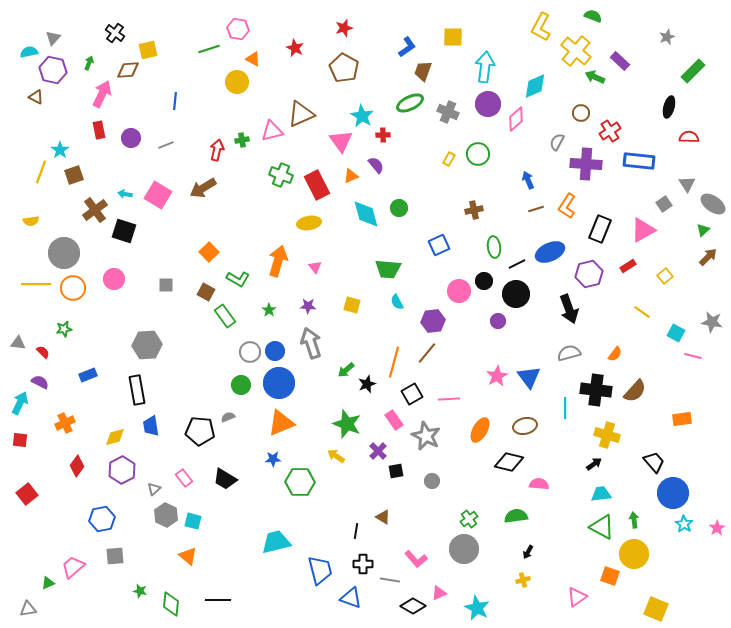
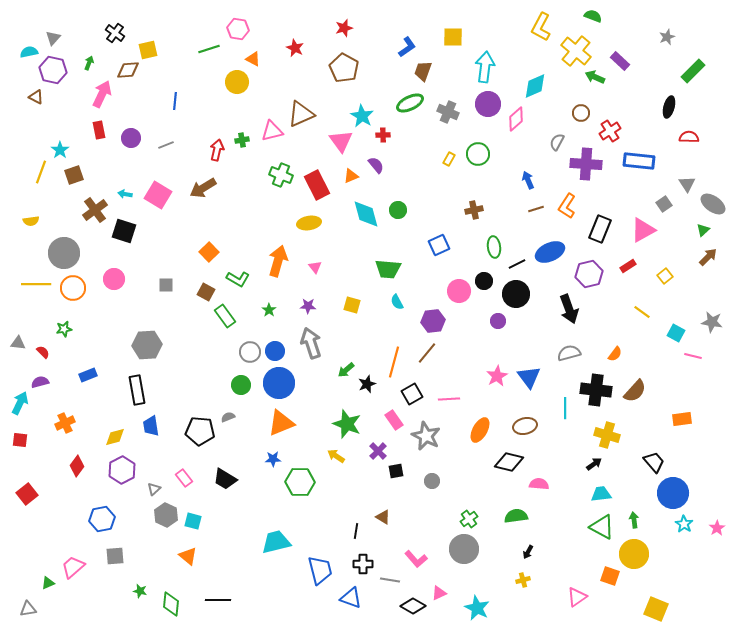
green circle at (399, 208): moved 1 px left, 2 px down
purple semicircle at (40, 382): rotated 42 degrees counterclockwise
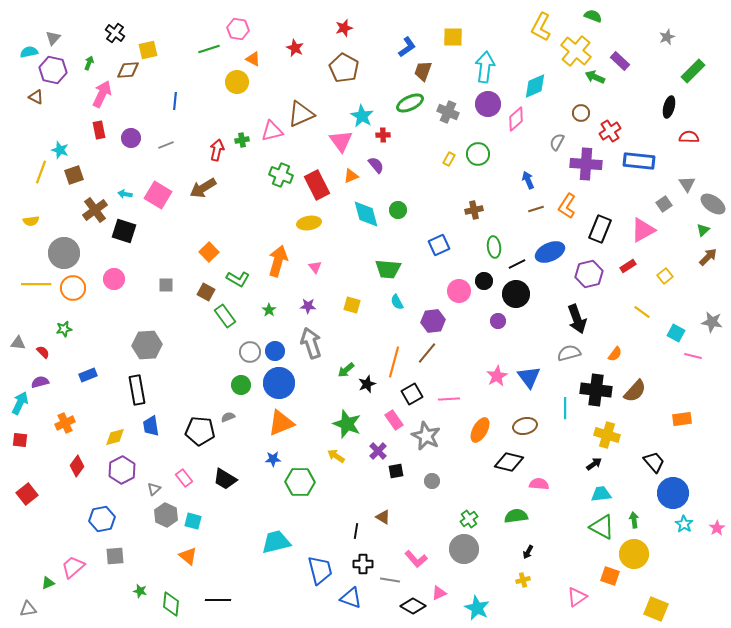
cyan star at (60, 150): rotated 18 degrees counterclockwise
black arrow at (569, 309): moved 8 px right, 10 px down
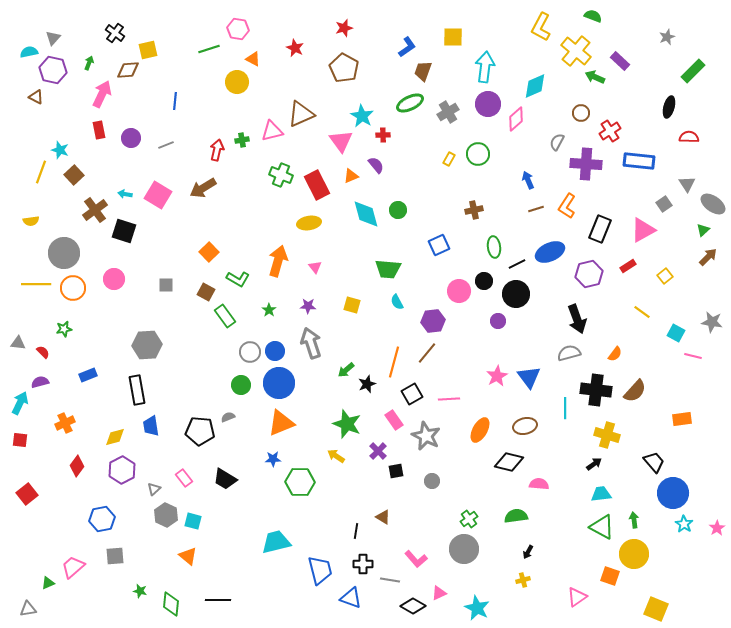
gray cross at (448, 112): rotated 35 degrees clockwise
brown square at (74, 175): rotated 24 degrees counterclockwise
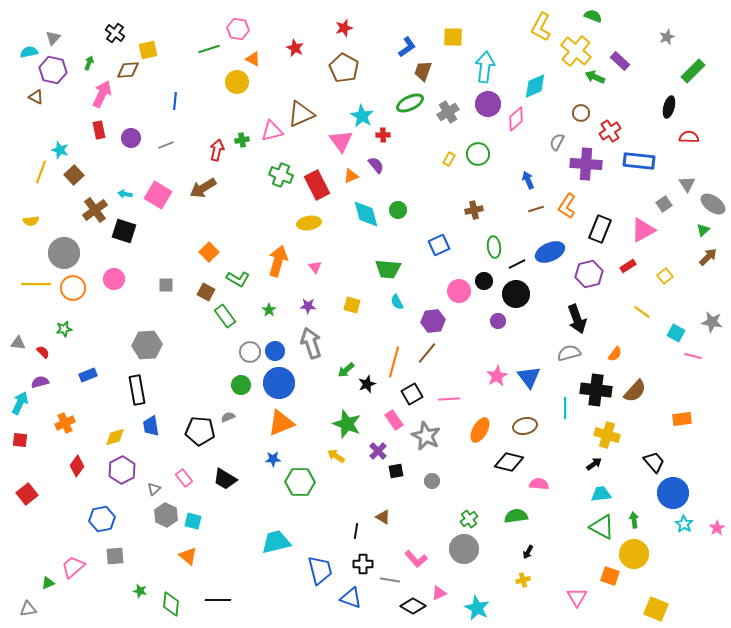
pink triangle at (577, 597): rotated 25 degrees counterclockwise
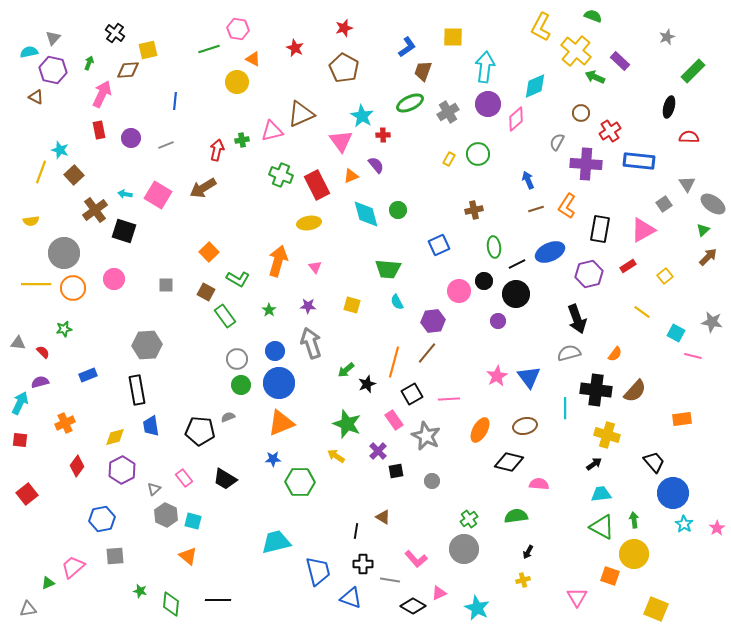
black rectangle at (600, 229): rotated 12 degrees counterclockwise
gray circle at (250, 352): moved 13 px left, 7 px down
blue trapezoid at (320, 570): moved 2 px left, 1 px down
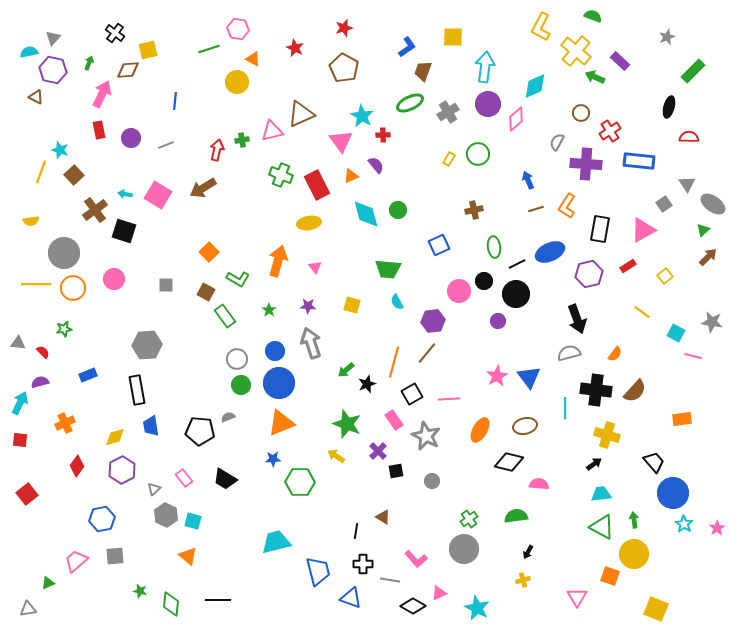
pink trapezoid at (73, 567): moved 3 px right, 6 px up
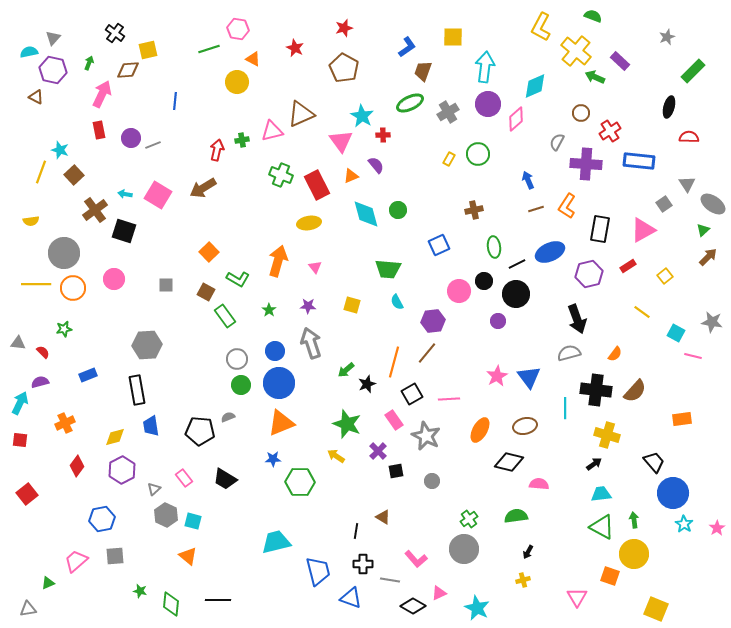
gray line at (166, 145): moved 13 px left
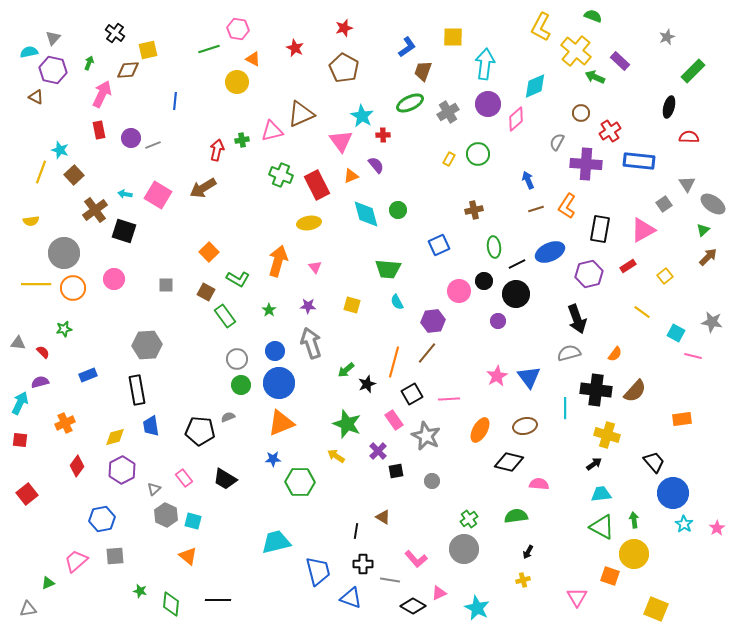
cyan arrow at (485, 67): moved 3 px up
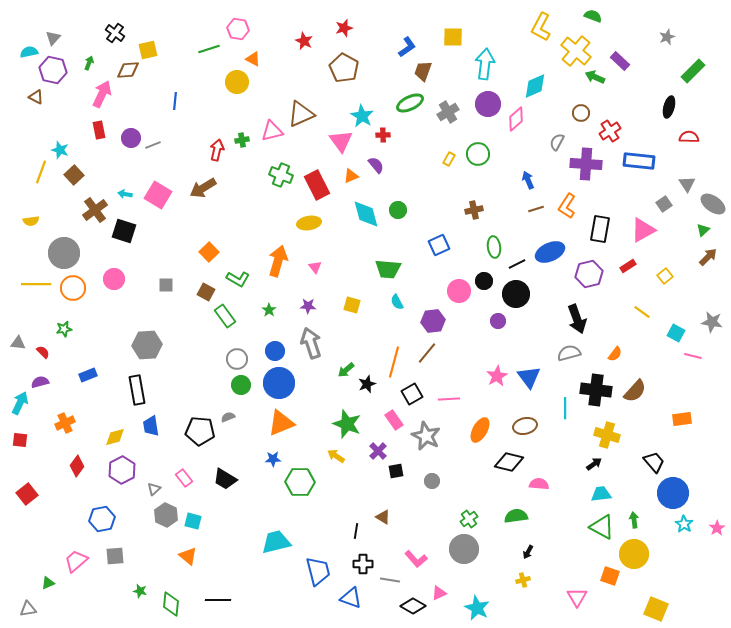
red star at (295, 48): moved 9 px right, 7 px up
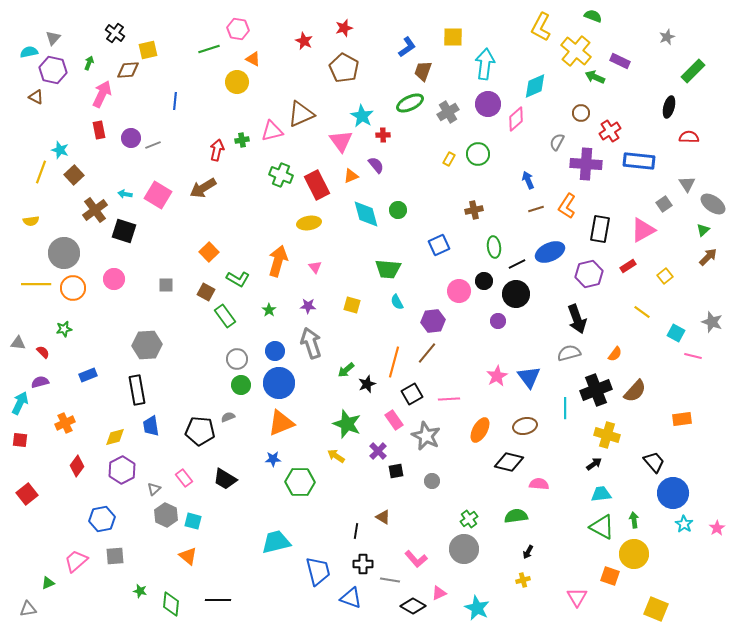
purple rectangle at (620, 61): rotated 18 degrees counterclockwise
gray star at (712, 322): rotated 10 degrees clockwise
black cross at (596, 390): rotated 28 degrees counterclockwise
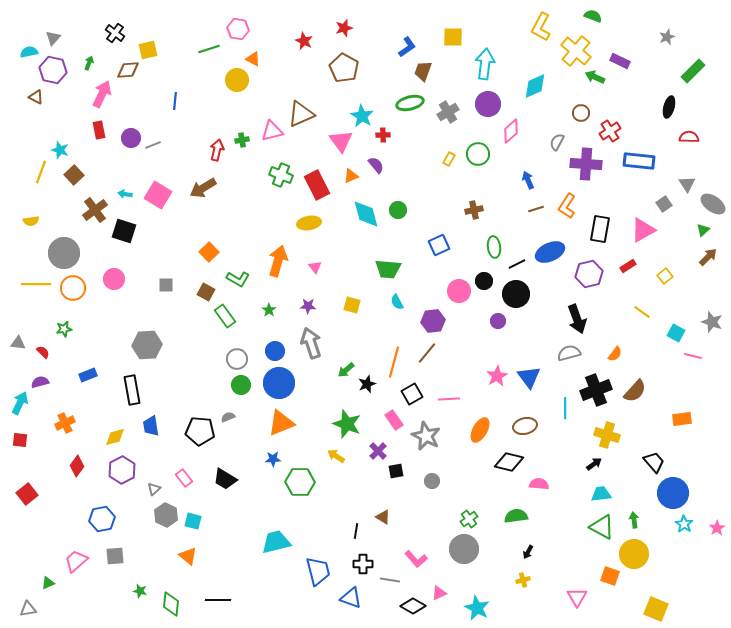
yellow circle at (237, 82): moved 2 px up
green ellipse at (410, 103): rotated 12 degrees clockwise
pink diamond at (516, 119): moved 5 px left, 12 px down
black rectangle at (137, 390): moved 5 px left
